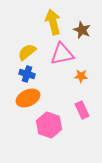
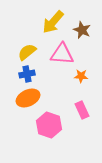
yellow arrow: rotated 125 degrees counterclockwise
pink triangle: rotated 15 degrees clockwise
blue cross: rotated 28 degrees counterclockwise
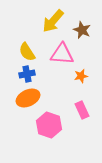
yellow arrow: moved 1 px up
yellow semicircle: rotated 84 degrees counterclockwise
orange star: rotated 16 degrees counterclockwise
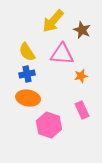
orange ellipse: rotated 35 degrees clockwise
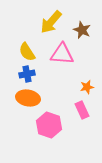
yellow arrow: moved 2 px left, 1 px down
orange star: moved 6 px right, 11 px down
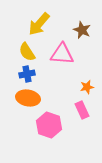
yellow arrow: moved 12 px left, 2 px down
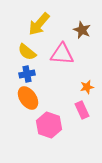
yellow semicircle: rotated 18 degrees counterclockwise
orange ellipse: rotated 45 degrees clockwise
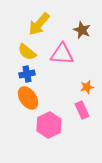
pink hexagon: rotated 15 degrees clockwise
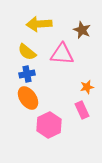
yellow arrow: rotated 45 degrees clockwise
